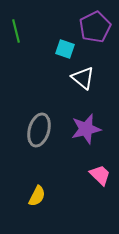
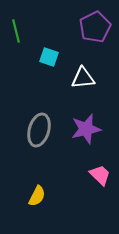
cyan square: moved 16 px left, 8 px down
white triangle: rotated 45 degrees counterclockwise
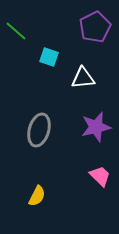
green line: rotated 35 degrees counterclockwise
purple star: moved 10 px right, 2 px up
pink trapezoid: moved 1 px down
